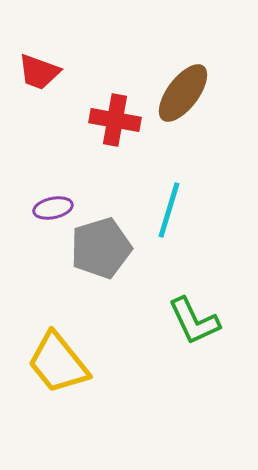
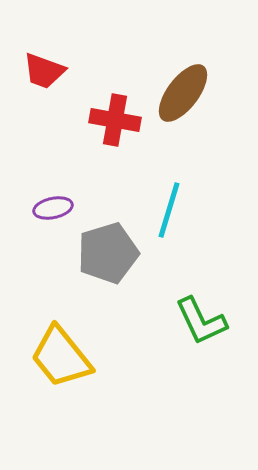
red trapezoid: moved 5 px right, 1 px up
gray pentagon: moved 7 px right, 5 px down
green L-shape: moved 7 px right
yellow trapezoid: moved 3 px right, 6 px up
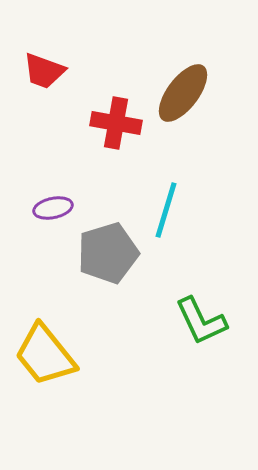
red cross: moved 1 px right, 3 px down
cyan line: moved 3 px left
yellow trapezoid: moved 16 px left, 2 px up
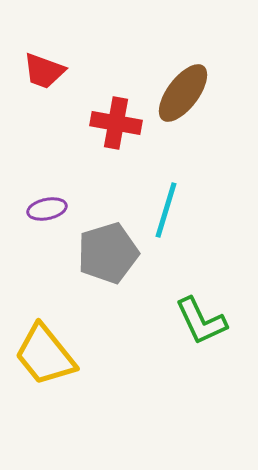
purple ellipse: moved 6 px left, 1 px down
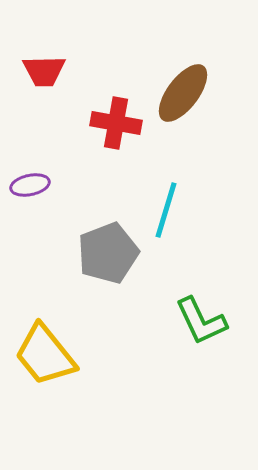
red trapezoid: rotated 21 degrees counterclockwise
purple ellipse: moved 17 px left, 24 px up
gray pentagon: rotated 4 degrees counterclockwise
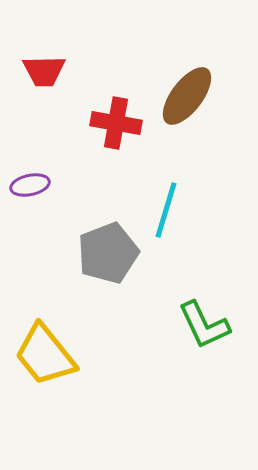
brown ellipse: moved 4 px right, 3 px down
green L-shape: moved 3 px right, 4 px down
